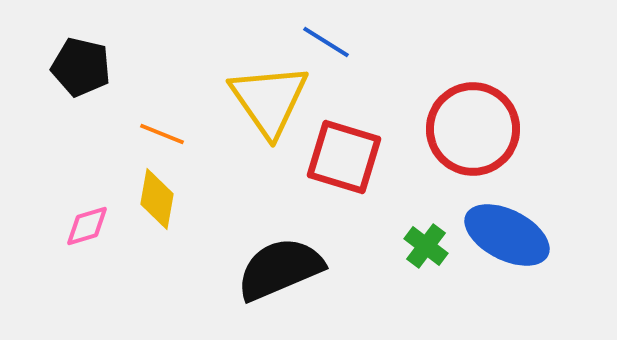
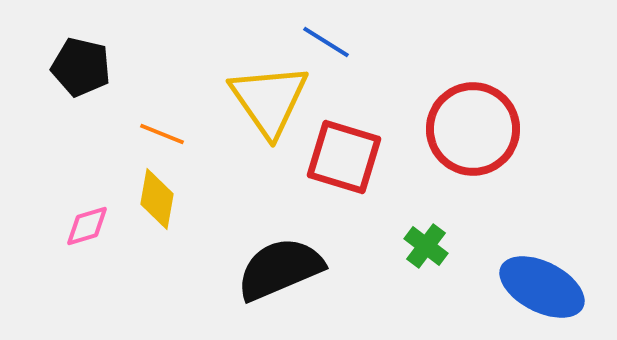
blue ellipse: moved 35 px right, 52 px down
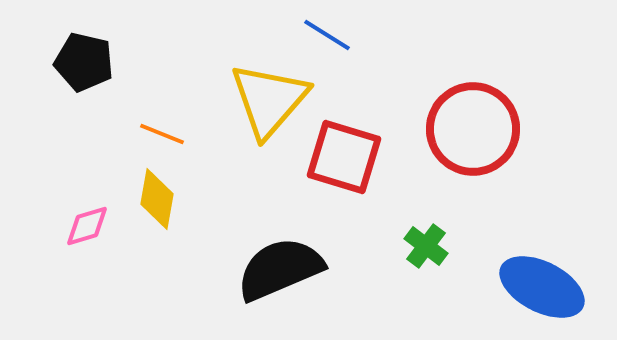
blue line: moved 1 px right, 7 px up
black pentagon: moved 3 px right, 5 px up
yellow triangle: rotated 16 degrees clockwise
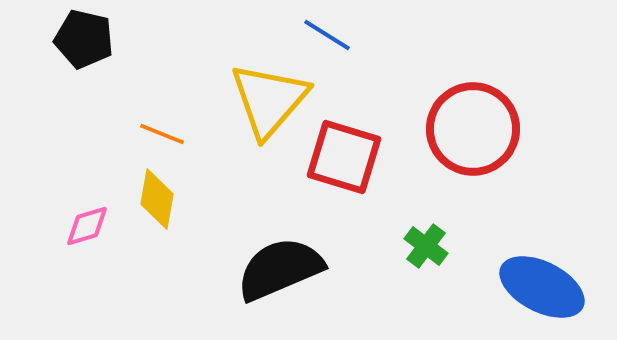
black pentagon: moved 23 px up
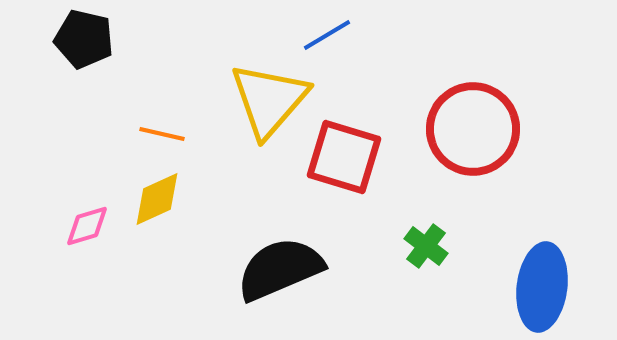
blue line: rotated 63 degrees counterclockwise
orange line: rotated 9 degrees counterclockwise
yellow diamond: rotated 56 degrees clockwise
blue ellipse: rotated 70 degrees clockwise
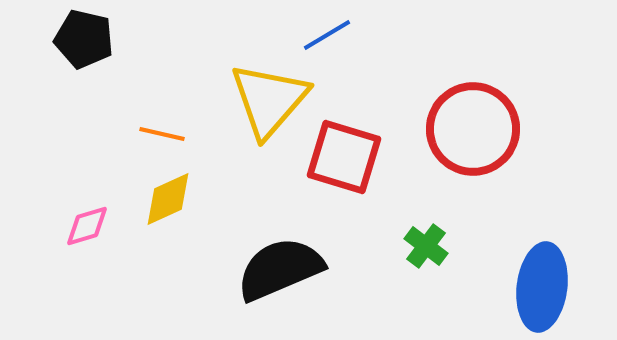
yellow diamond: moved 11 px right
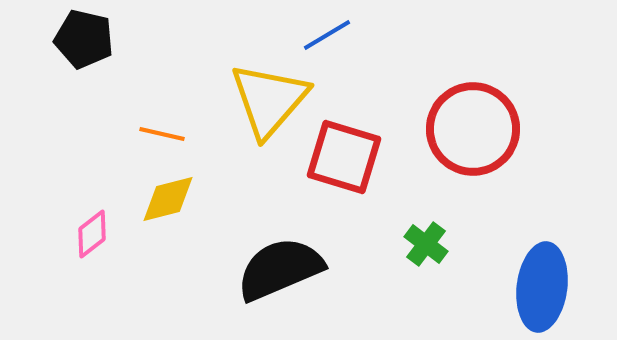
yellow diamond: rotated 10 degrees clockwise
pink diamond: moved 5 px right, 8 px down; rotated 21 degrees counterclockwise
green cross: moved 2 px up
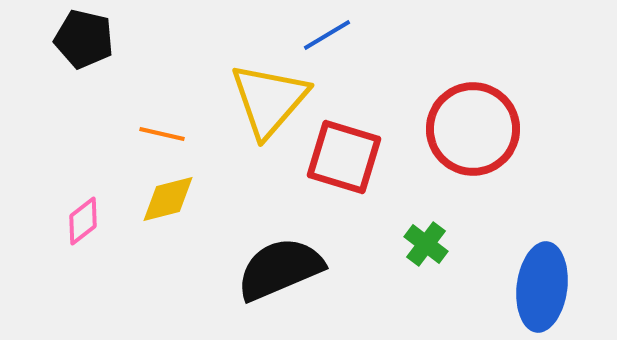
pink diamond: moved 9 px left, 13 px up
